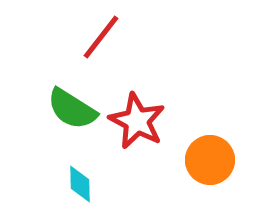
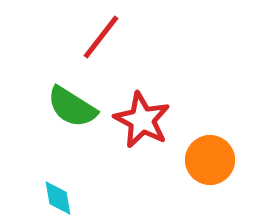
green semicircle: moved 2 px up
red star: moved 5 px right, 1 px up
cyan diamond: moved 22 px left, 14 px down; rotated 9 degrees counterclockwise
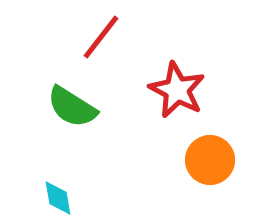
red star: moved 35 px right, 30 px up
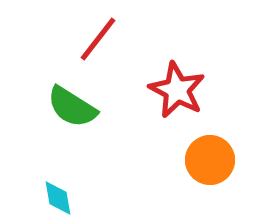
red line: moved 3 px left, 2 px down
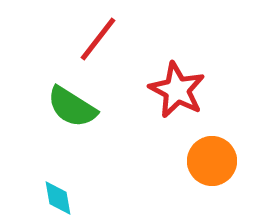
orange circle: moved 2 px right, 1 px down
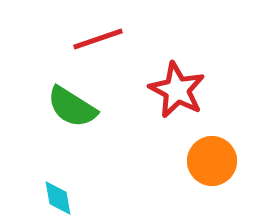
red line: rotated 33 degrees clockwise
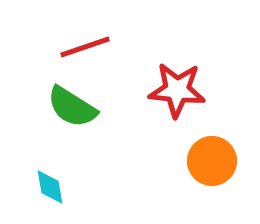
red line: moved 13 px left, 8 px down
red star: rotated 22 degrees counterclockwise
cyan diamond: moved 8 px left, 11 px up
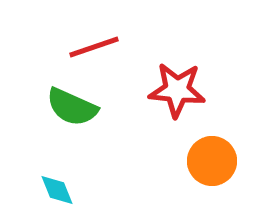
red line: moved 9 px right
green semicircle: rotated 8 degrees counterclockwise
cyan diamond: moved 7 px right, 3 px down; rotated 12 degrees counterclockwise
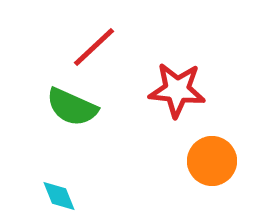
red line: rotated 24 degrees counterclockwise
cyan diamond: moved 2 px right, 6 px down
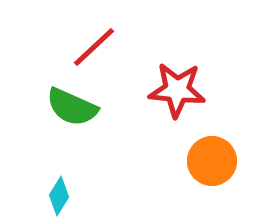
cyan diamond: rotated 54 degrees clockwise
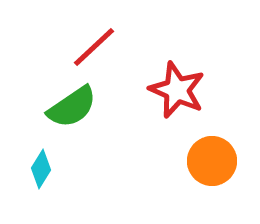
red star: rotated 18 degrees clockwise
green semicircle: rotated 58 degrees counterclockwise
cyan diamond: moved 18 px left, 27 px up
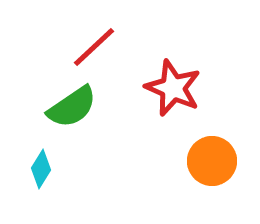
red star: moved 4 px left, 2 px up
